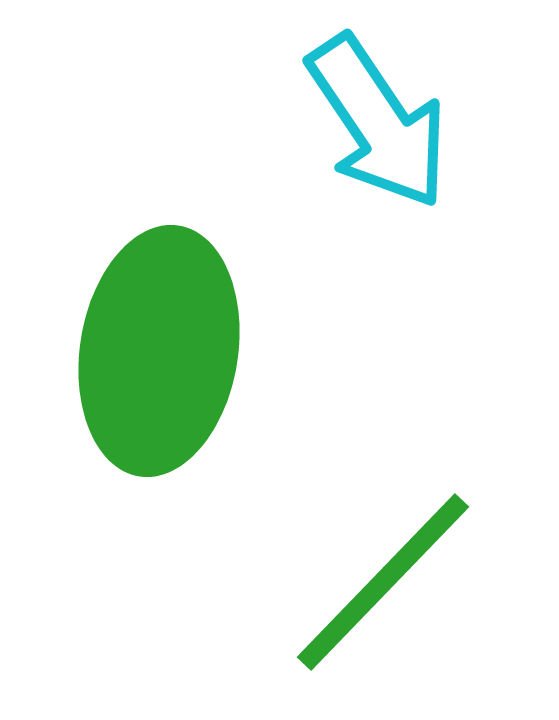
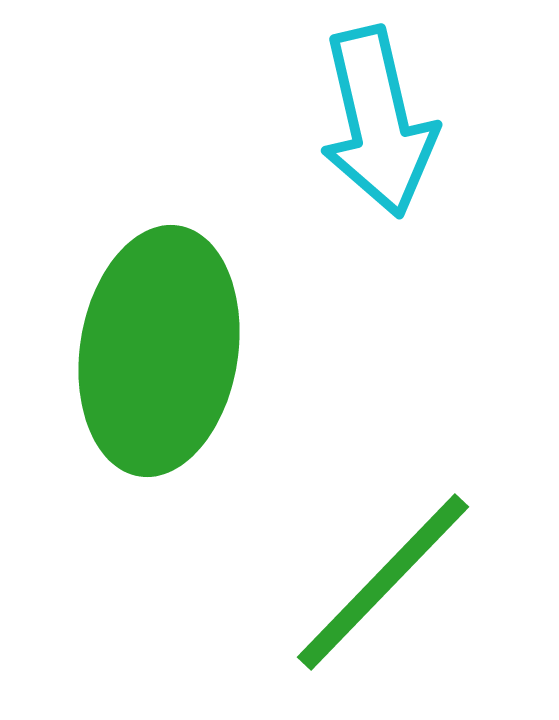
cyan arrow: rotated 21 degrees clockwise
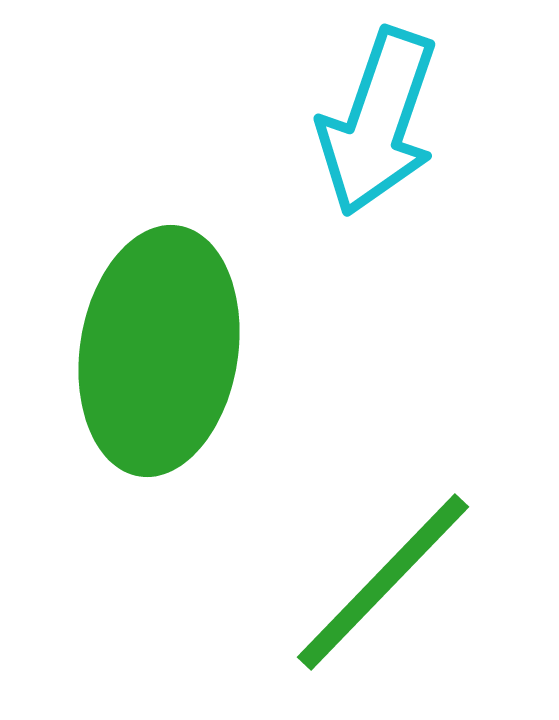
cyan arrow: rotated 32 degrees clockwise
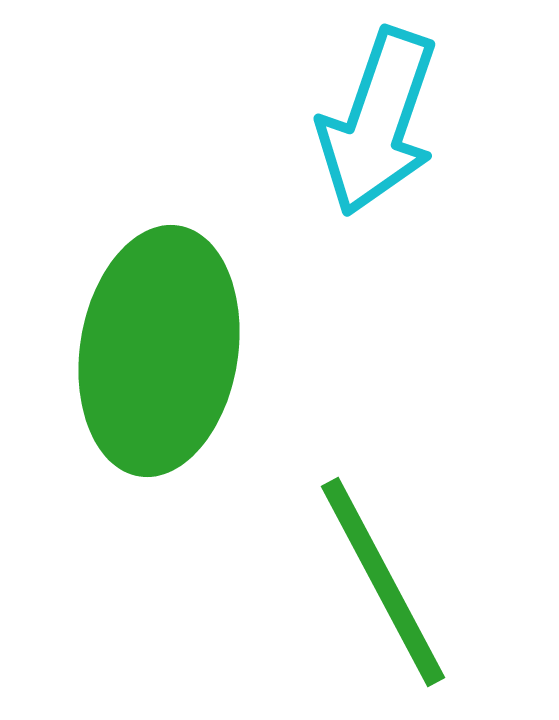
green line: rotated 72 degrees counterclockwise
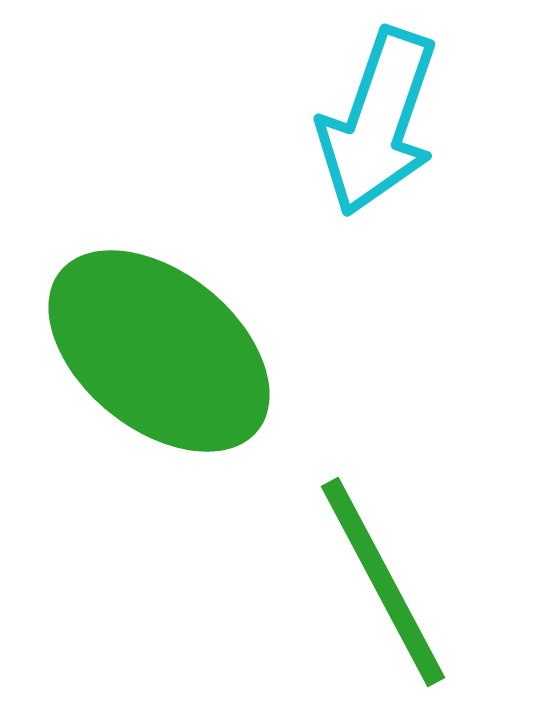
green ellipse: rotated 60 degrees counterclockwise
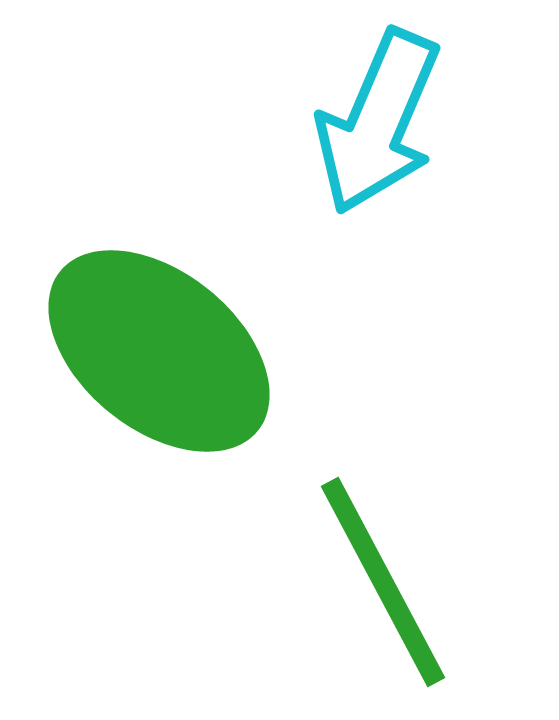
cyan arrow: rotated 4 degrees clockwise
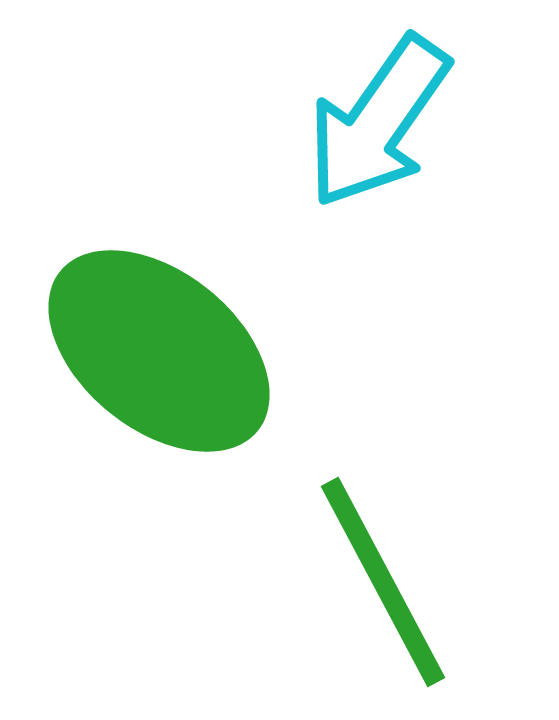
cyan arrow: rotated 12 degrees clockwise
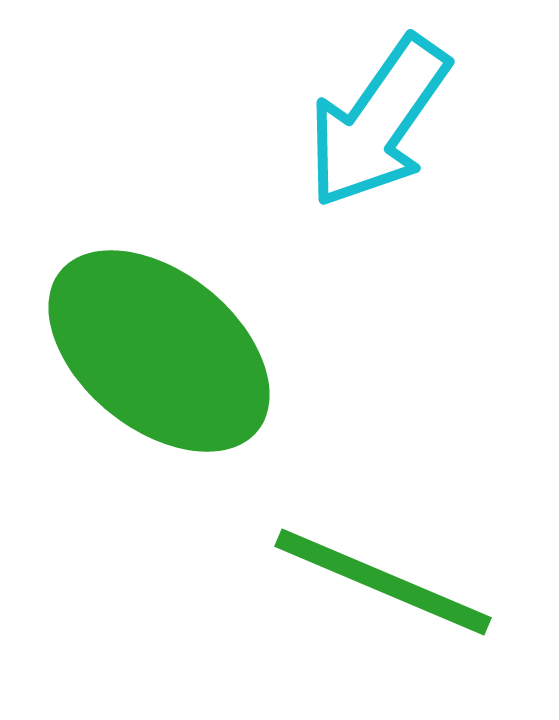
green line: rotated 39 degrees counterclockwise
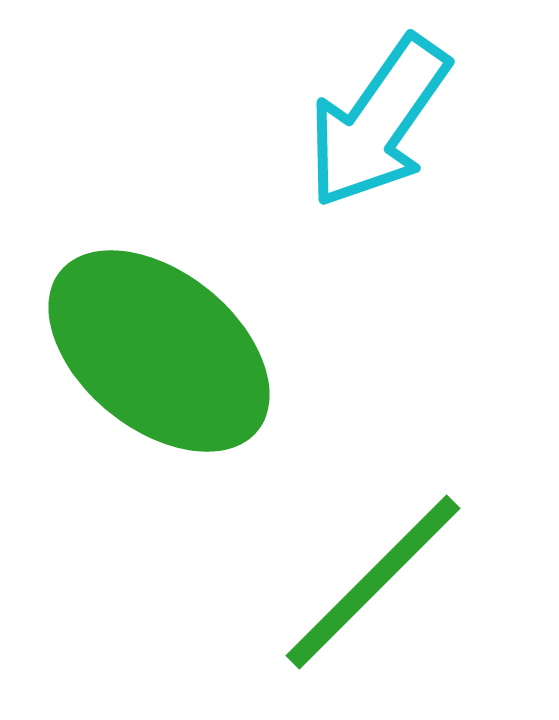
green line: moved 10 px left; rotated 68 degrees counterclockwise
